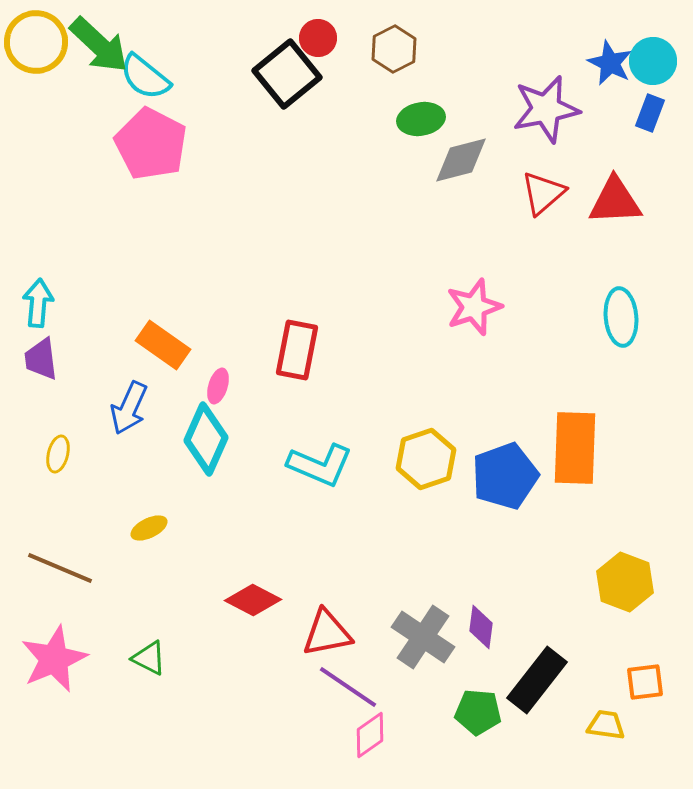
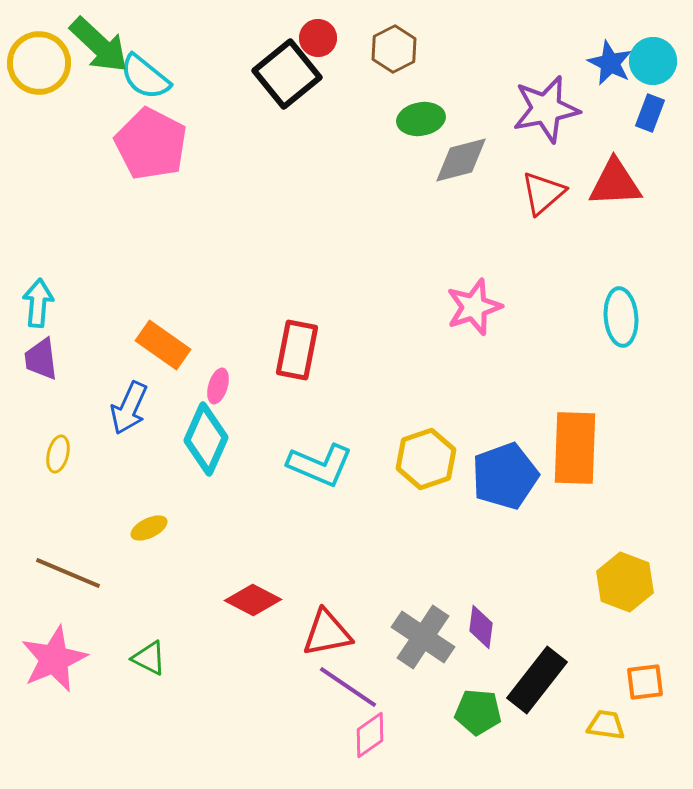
yellow circle at (36, 42): moved 3 px right, 21 px down
red triangle at (615, 201): moved 18 px up
brown line at (60, 568): moved 8 px right, 5 px down
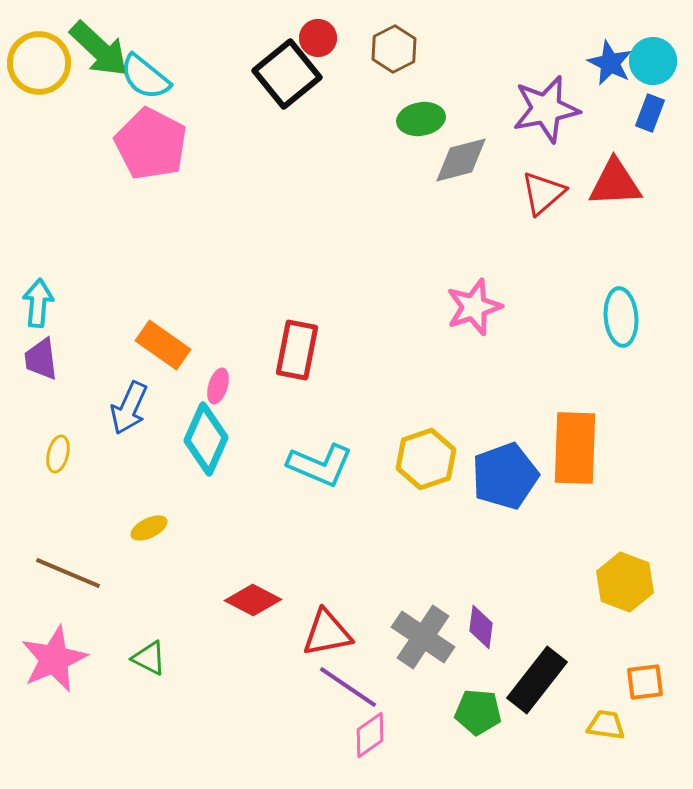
green arrow at (99, 45): moved 4 px down
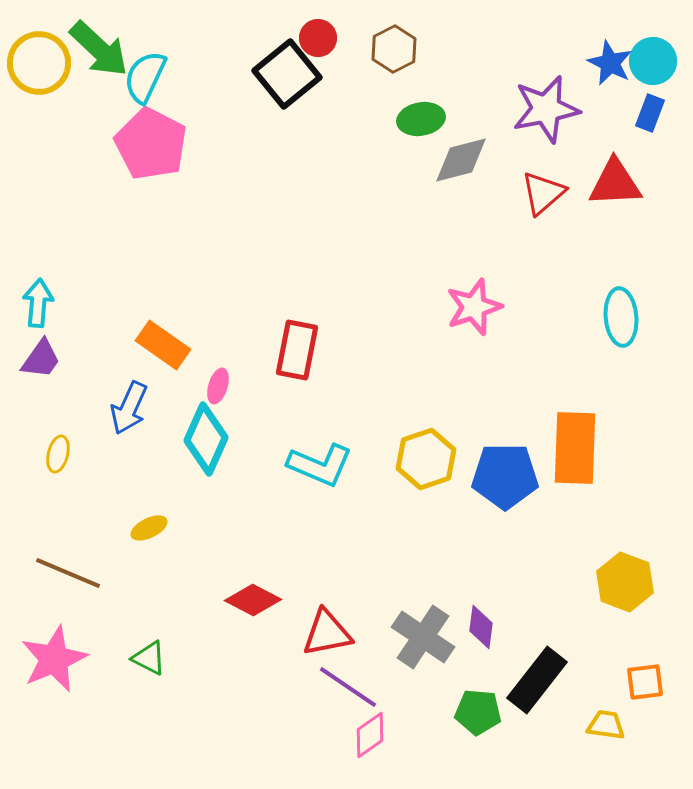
cyan semicircle at (145, 77): rotated 76 degrees clockwise
purple trapezoid at (41, 359): rotated 138 degrees counterclockwise
blue pentagon at (505, 476): rotated 20 degrees clockwise
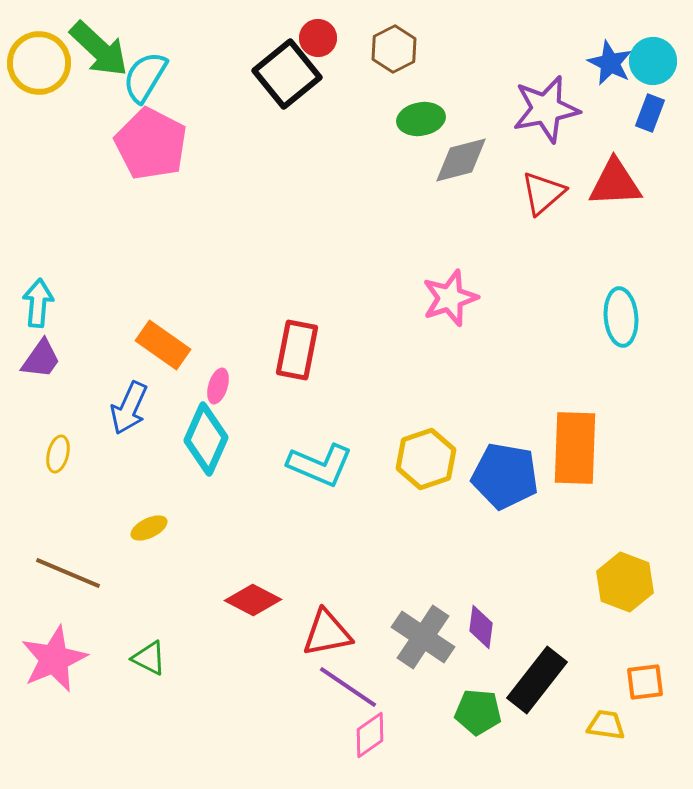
cyan semicircle at (145, 77): rotated 6 degrees clockwise
pink star at (474, 307): moved 24 px left, 9 px up
blue pentagon at (505, 476): rotated 10 degrees clockwise
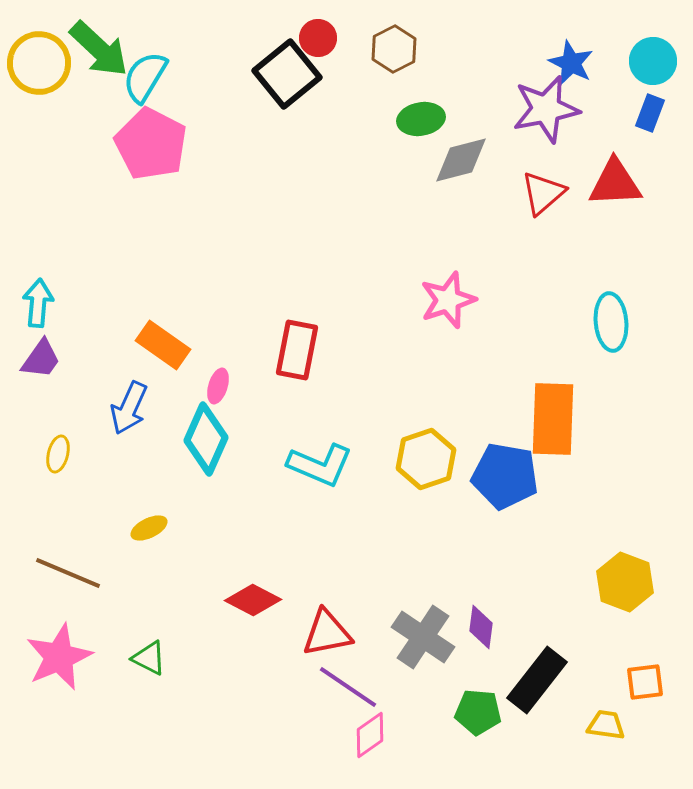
blue star at (610, 63): moved 39 px left
pink star at (450, 298): moved 2 px left, 2 px down
cyan ellipse at (621, 317): moved 10 px left, 5 px down
orange rectangle at (575, 448): moved 22 px left, 29 px up
pink star at (54, 659): moved 5 px right, 2 px up
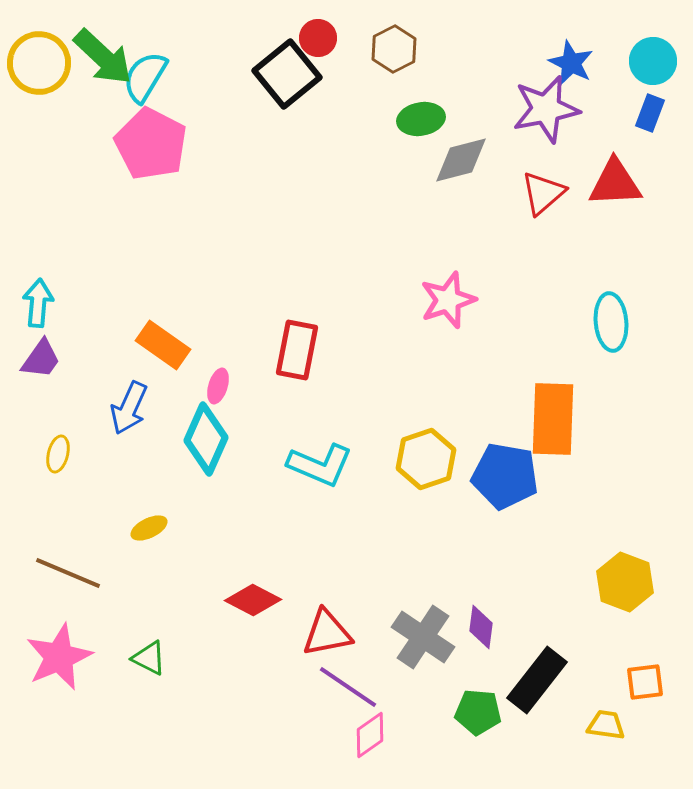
green arrow at (99, 49): moved 4 px right, 8 px down
